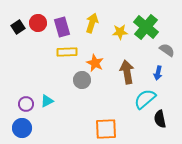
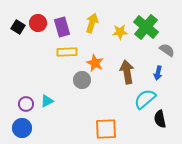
black square: rotated 24 degrees counterclockwise
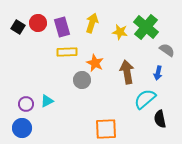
yellow star: rotated 14 degrees clockwise
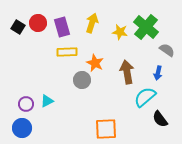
cyan semicircle: moved 2 px up
black semicircle: rotated 24 degrees counterclockwise
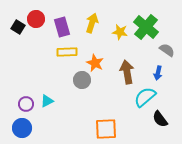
red circle: moved 2 px left, 4 px up
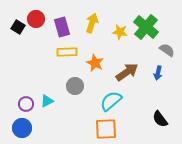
brown arrow: rotated 65 degrees clockwise
gray circle: moved 7 px left, 6 px down
cyan semicircle: moved 34 px left, 4 px down
